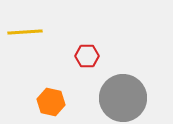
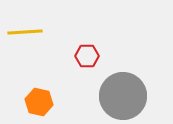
gray circle: moved 2 px up
orange hexagon: moved 12 px left
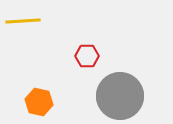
yellow line: moved 2 px left, 11 px up
gray circle: moved 3 px left
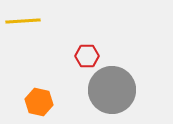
gray circle: moved 8 px left, 6 px up
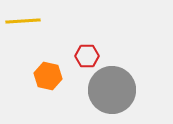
orange hexagon: moved 9 px right, 26 px up
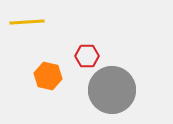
yellow line: moved 4 px right, 1 px down
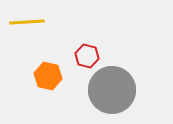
red hexagon: rotated 15 degrees clockwise
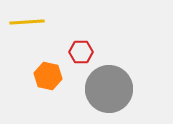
red hexagon: moved 6 px left, 4 px up; rotated 15 degrees counterclockwise
gray circle: moved 3 px left, 1 px up
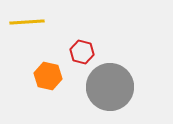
red hexagon: moved 1 px right; rotated 15 degrees clockwise
gray circle: moved 1 px right, 2 px up
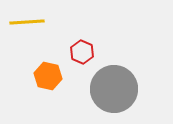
red hexagon: rotated 10 degrees clockwise
gray circle: moved 4 px right, 2 px down
